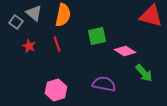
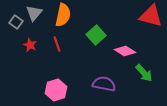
gray triangle: rotated 30 degrees clockwise
green square: moved 1 px left, 1 px up; rotated 30 degrees counterclockwise
red star: moved 1 px right, 1 px up
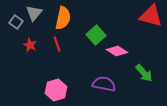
orange semicircle: moved 3 px down
pink diamond: moved 8 px left
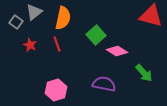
gray triangle: moved 1 px up; rotated 12 degrees clockwise
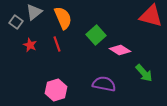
orange semicircle: rotated 35 degrees counterclockwise
pink diamond: moved 3 px right, 1 px up
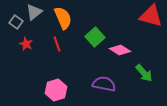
green square: moved 1 px left, 2 px down
red star: moved 4 px left, 1 px up
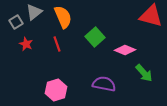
orange semicircle: moved 1 px up
gray square: rotated 24 degrees clockwise
pink diamond: moved 5 px right; rotated 10 degrees counterclockwise
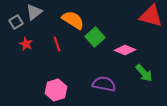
orange semicircle: moved 10 px right, 3 px down; rotated 35 degrees counterclockwise
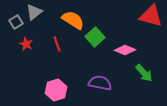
purple semicircle: moved 4 px left, 1 px up
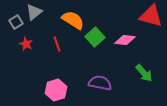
pink diamond: moved 10 px up; rotated 15 degrees counterclockwise
